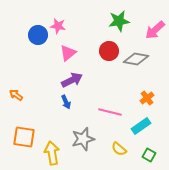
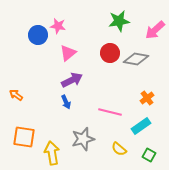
red circle: moved 1 px right, 2 px down
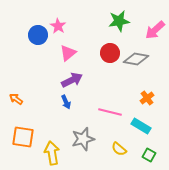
pink star: rotated 21 degrees clockwise
orange arrow: moved 4 px down
cyan rectangle: rotated 66 degrees clockwise
orange square: moved 1 px left
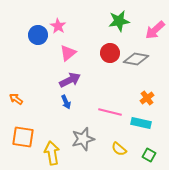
purple arrow: moved 2 px left
cyan rectangle: moved 3 px up; rotated 18 degrees counterclockwise
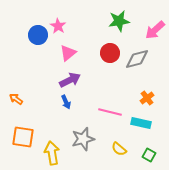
gray diamond: moved 1 px right; rotated 25 degrees counterclockwise
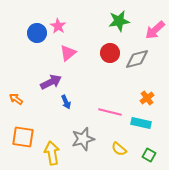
blue circle: moved 1 px left, 2 px up
purple arrow: moved 19 px left, 2 px down
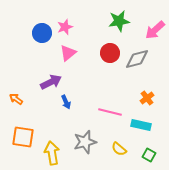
pink star: moved 7 px right, 1 px down; rotated 21 degrees clockwise
blue circle: moved 5 px right
cyan rectangle: moved 2 px down
gray star: moved 2 px right, 3 px down
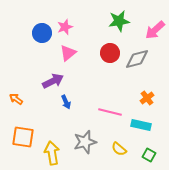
purple arrow: moved 2 px right, 1 px up
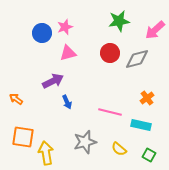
pink triangle: rotated 24 degrees clockwise
blue arrow: moved 1 px right
yellow arrow: moved 6 px left
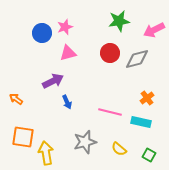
pink arrow: moved 1 px left; rotated 15 degrees clockwise
cyan rectangle: moved 3 px up
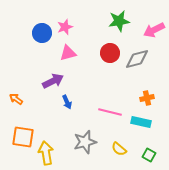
orange cross: rotated 24 degrees clockwise
